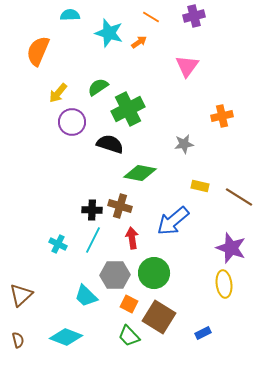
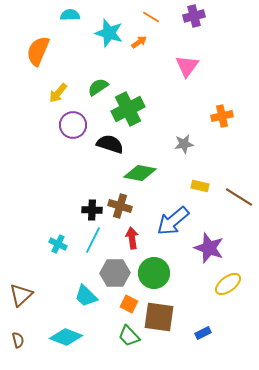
purple circle: moved 1 px right, 3 px down
purple star: moved 22 px left
gray hexagon: moved 2 px up
yellow ellipse: moved 4 px right; rotated 60 degrees clockwise
brown square: rotated 24 degrees counterclockwise
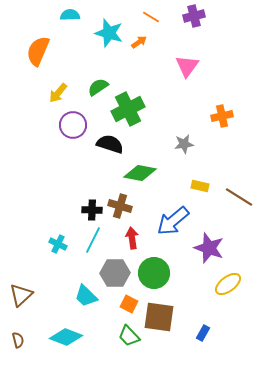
blue rectangle: rotated 35 degrees counterclockwise
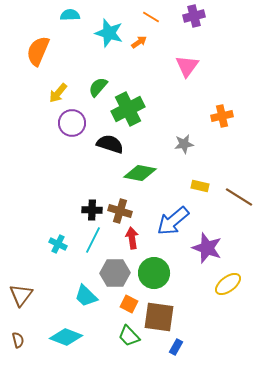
green semicircle: rotated 15 degrees counterclockwise
purple circle: moved 1 px left, 2 px up
brown cross: moved 5 px down
purple star: moved 2 px left
brown triangle: rotated 10 degrees counterclockwise
blue rectangle: moved 27 px left, 14 px down
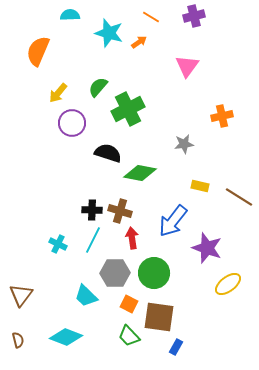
black semicircle: moved 2 px left, 9 px down
blue arrow: rotated 12 degrees counterclockwise
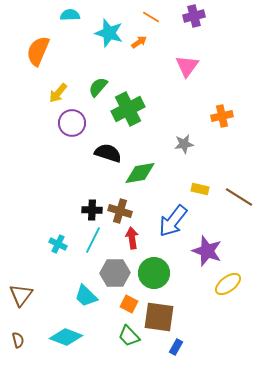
green diamond: rotated 20 degrees counterclockwise
yellow rectangle: moved 3 px down
purple star: moved 3 px down
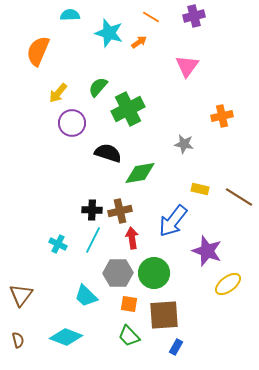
gray star: rotated 18 degrees clockwise
brown cross: rotated 30 degrees counterclockwise
gray hexagon: moved 3 px right
orange square: rotated 18 degrees counterclockwise
brown square: moved 5 px right, 2 px up; rotated 12 degrees counterclockwise
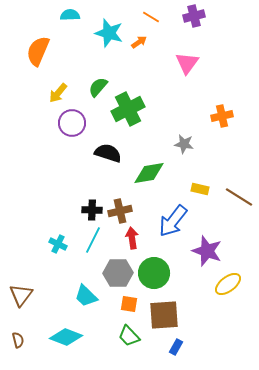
pink triangle: moved 3 px up
green diamond: moved 9 px right
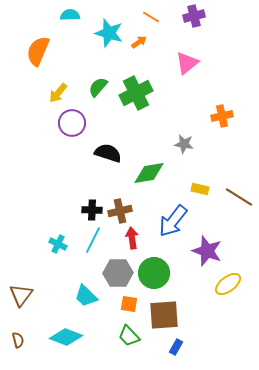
pink triangle: rotated 15 degrees clockwise
green cross: moved 8 px right, 16 px up
